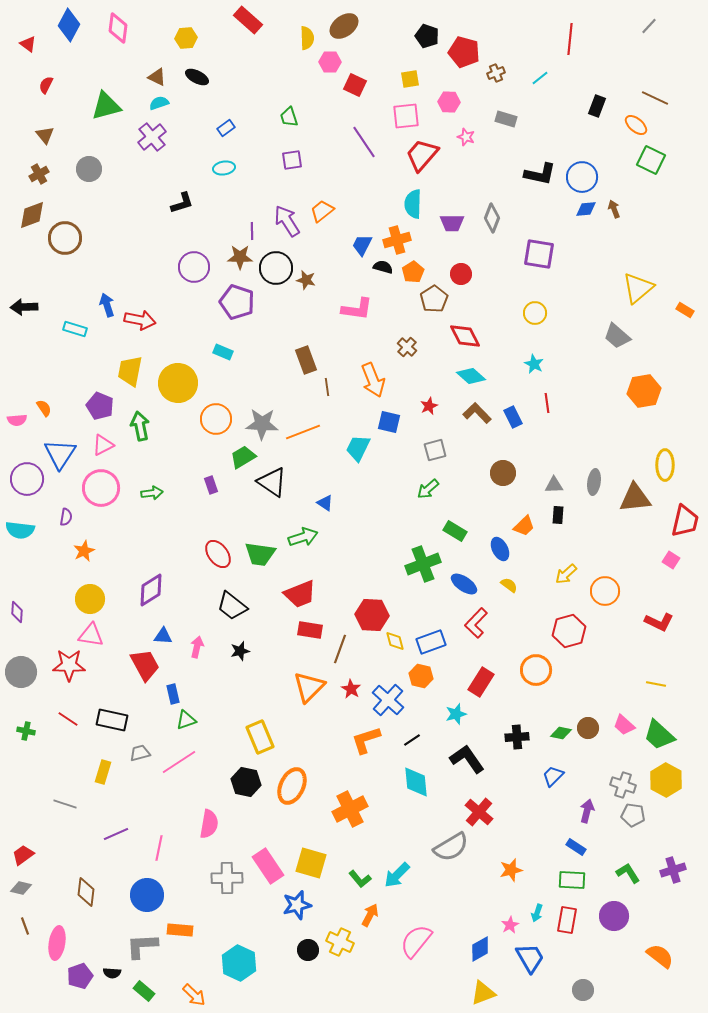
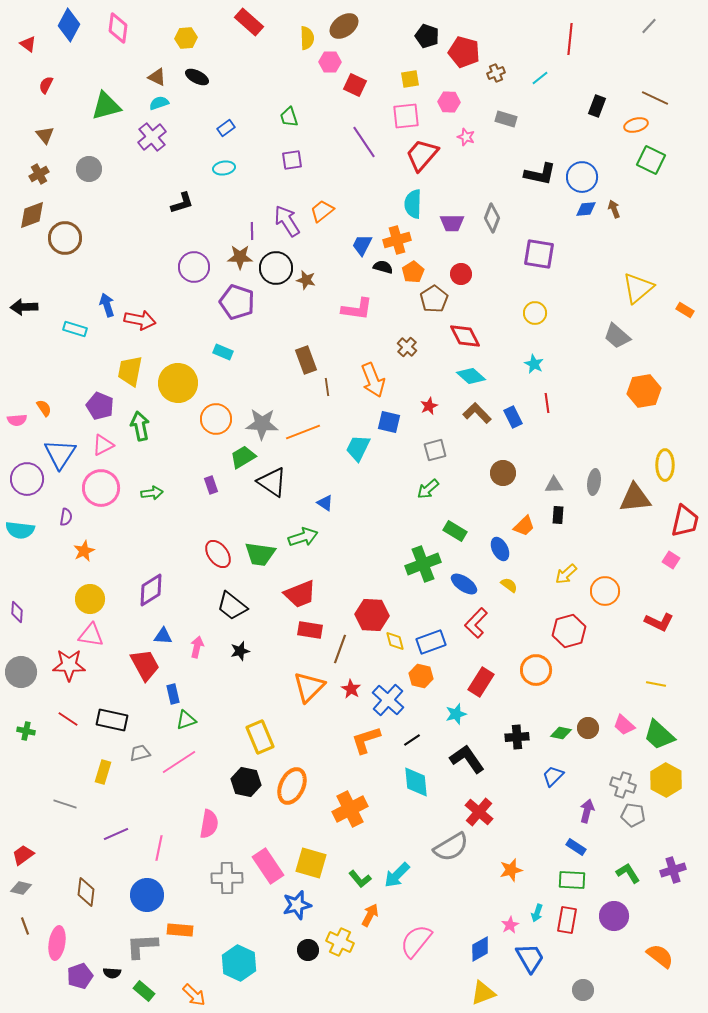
red rectangle at (248, 20): moved 1 px right, 2 px down
orange ellipse at (636, 125): rotated 55 degrees counterclockwise
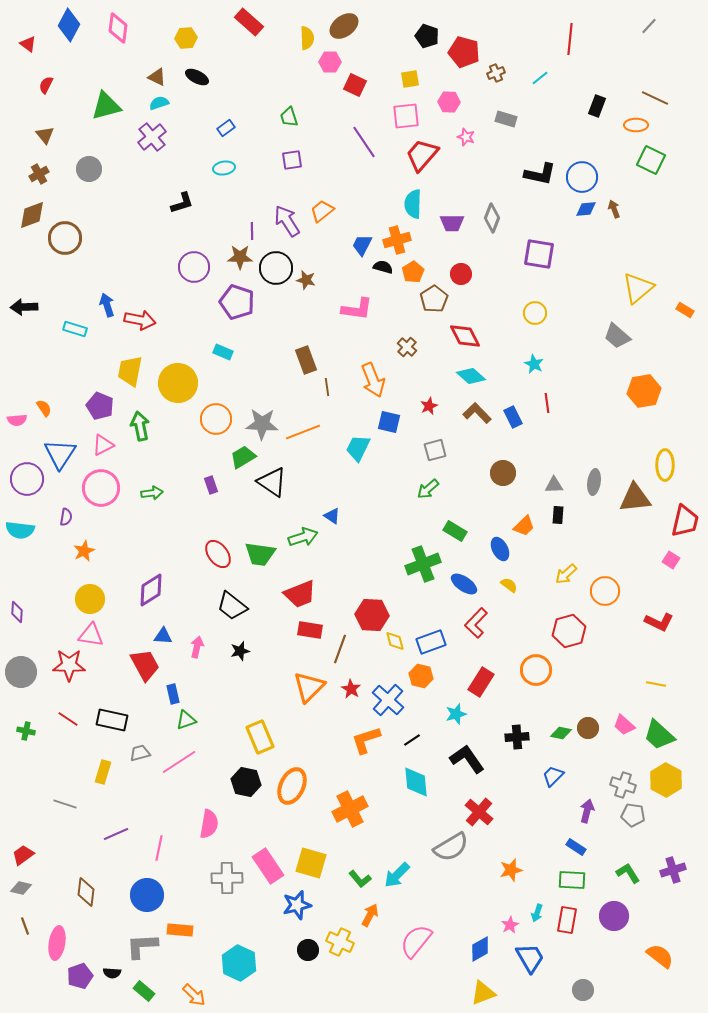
orange ellipse at (636, 125): rotated 15 degrees clockwise
blue triangle at (325, 503): moved 7 px right, 13 px down
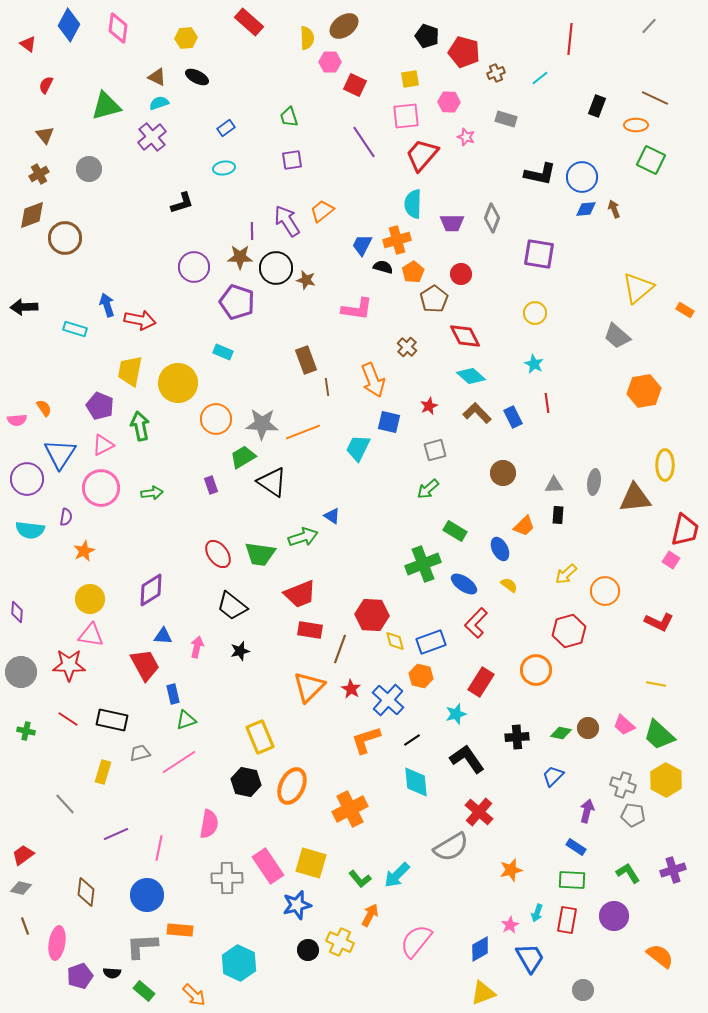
red trapezoid at (685, 521): moved 9 px down
cyan semicircle at (20, 530): moved 10 px right
gray line at (65, 804): rotated 30 degrees clockwise
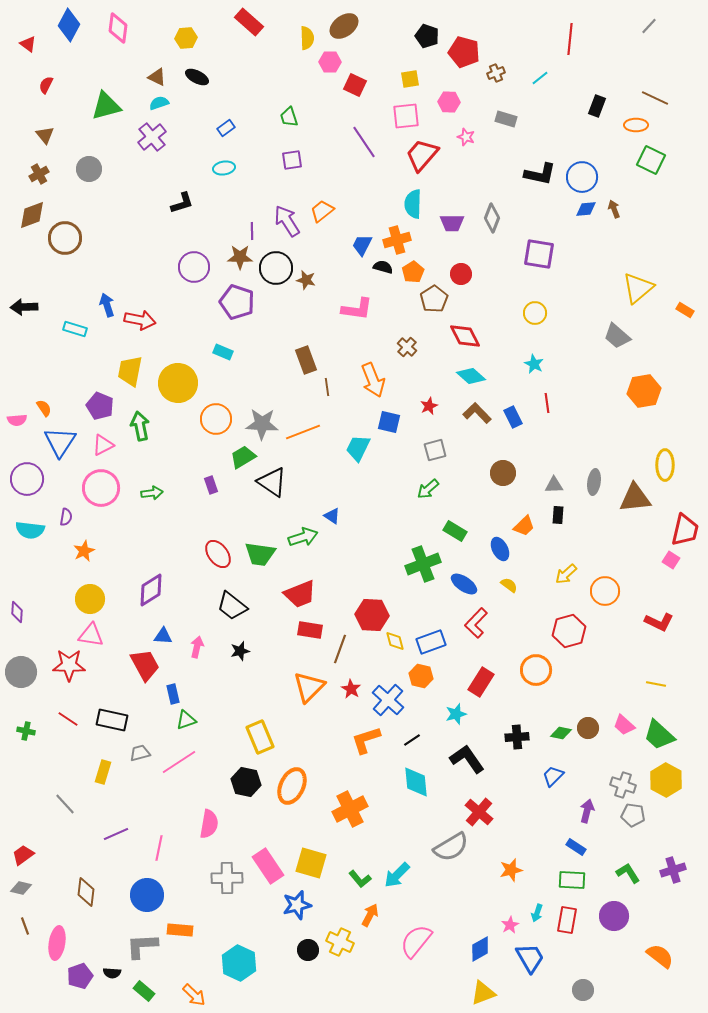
blue triangle at (60, 454): moved 12 px up
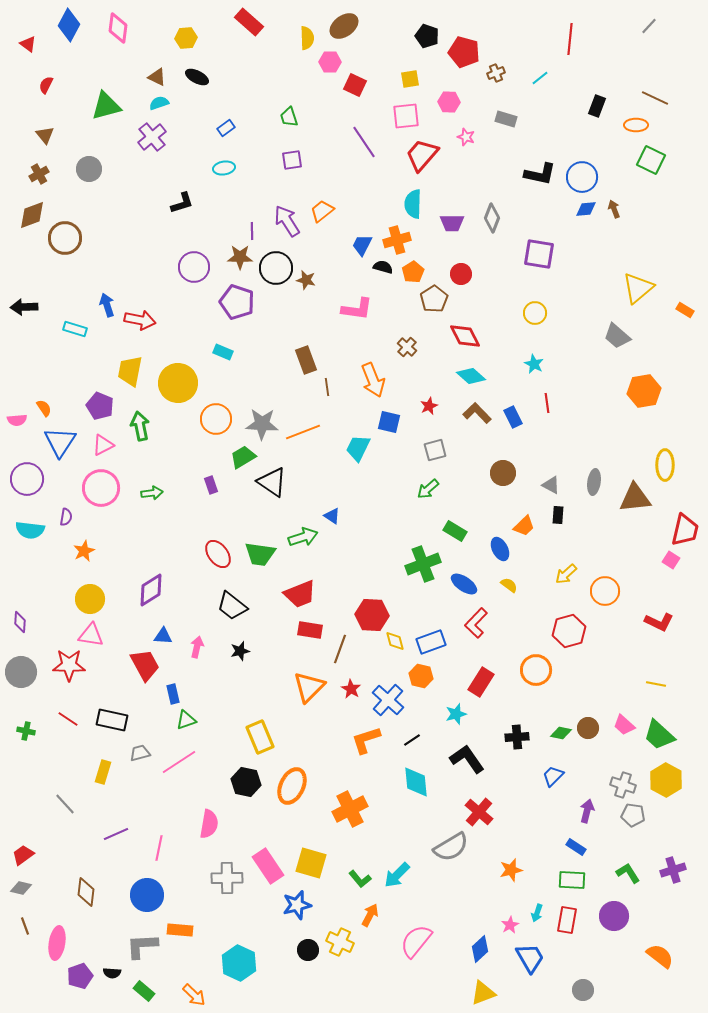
gray triangle at (554, 485): moved 3 px left; rotated 30 degrees clockwise
purple diamond at (17, 612): moved 3 px right, 10 px down
blue diamond at (480, 949): rotated 12 degrees counterclockwise
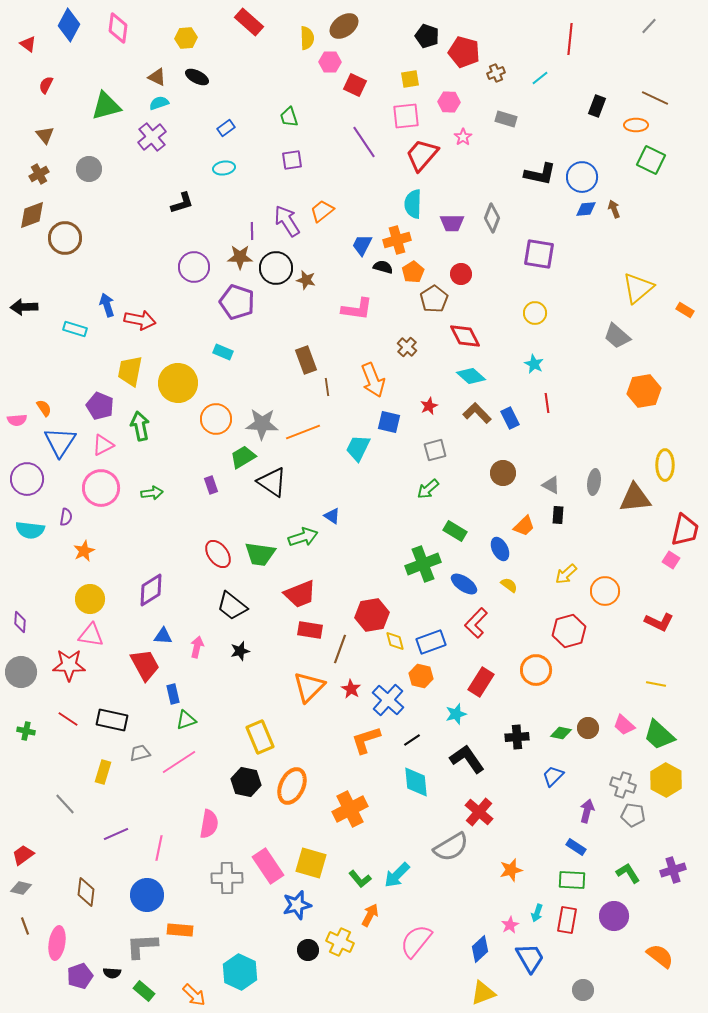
pink star at (466, 137): moved 3 px left; rotated 18 degrees clockwise
blue rectangle at (513, 417): moved 3 px left, 1 px down
red hexagon at (372, 615): rotated 12 degrees counterclockwise
cyan hexagon at (239, 963): moved 1 px right, 9 px down
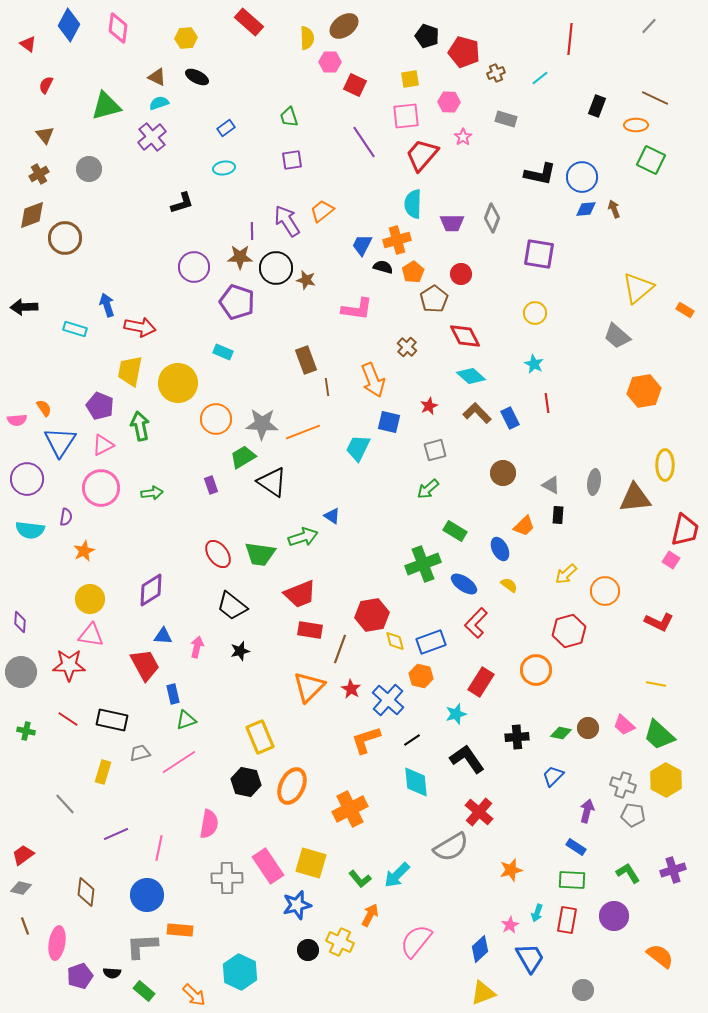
red arrow at (140, 320): moved 7 px down
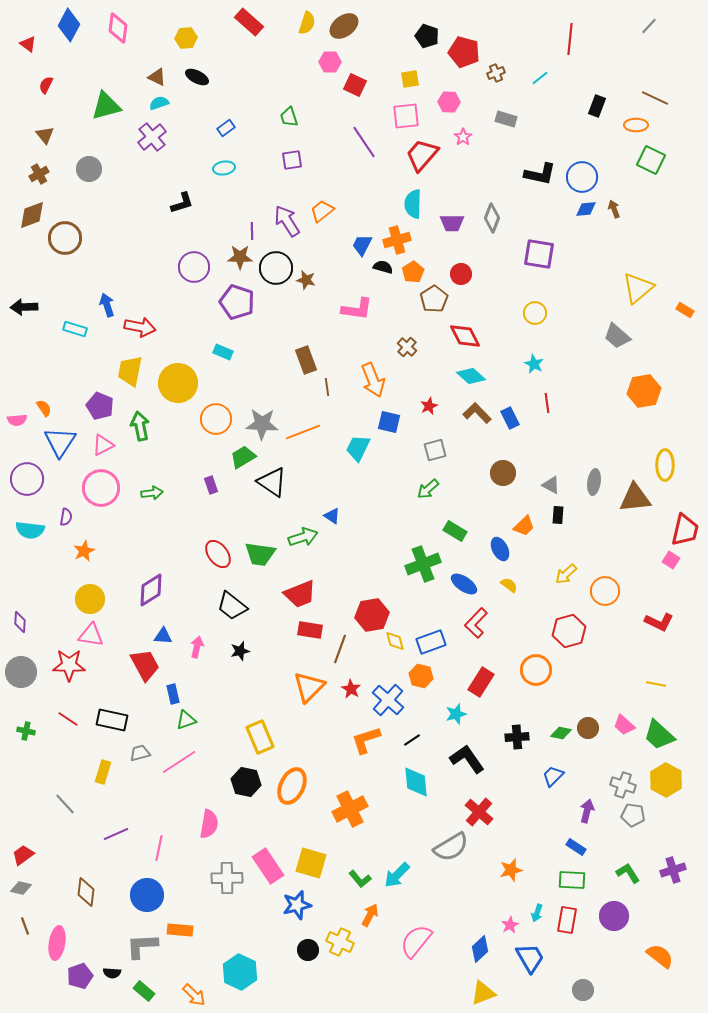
yellow semicircle at (307, 38): moved 15 px up; rotated 20 degrees clockwise
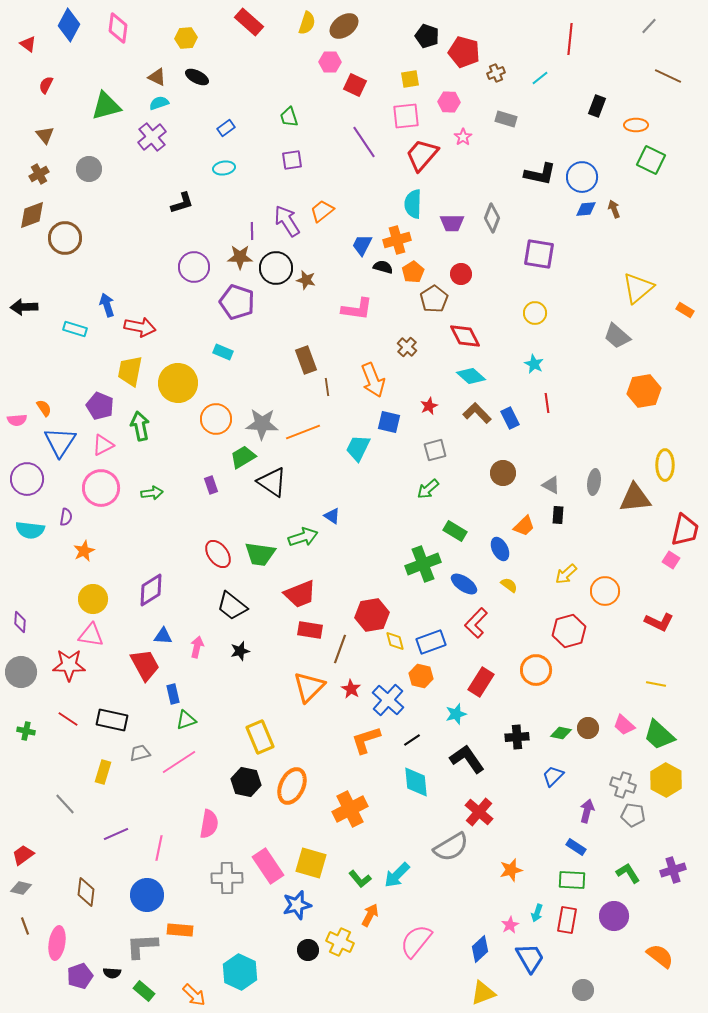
brown line at (655, 98): moved 13 px right, 22 px up
yellow circle at (90, 599): moved 3 px right
